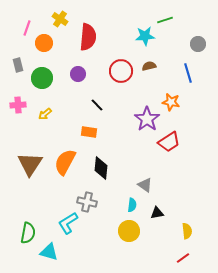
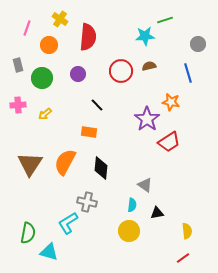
orange circle: moved 5 px right, 2 px down
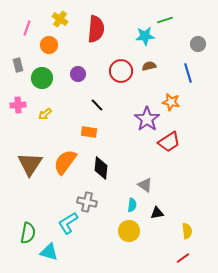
red semicircle: moved 8 px right, 8 px up
orange semicircle: rotated 8 degrees clockwise
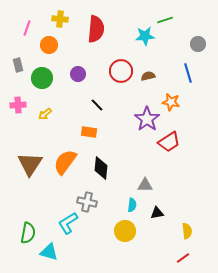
yellow cross: rotated 28 degrees counterclockwise
brown semicircle: moved 1 px left, 10 px down
gray triangle: rotated 35 degrees counterclockwise
yellow circle: moved 4 px left
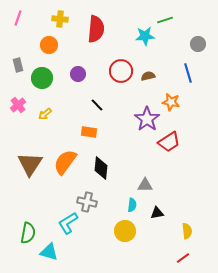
pink line: moved 9 px left, 10 px up
pink cross: rotated 35 degrees counterclockwise
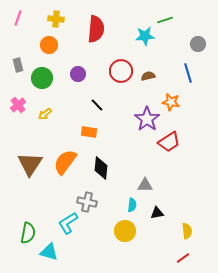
yellow cross: moved 4 px left
